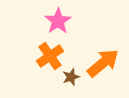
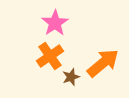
pink star: moved 3 px left, 2 px down
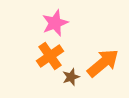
pink star: rotated 12 degrees clockwise
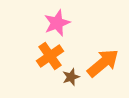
pink star: moved 2 px right
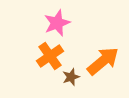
orange arrow: moved 2 px up
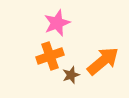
orange cross: rotated 16 degrees clockwise
brown star: moved 2 px up
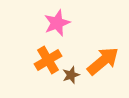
orange cross: moved 2 px left, 4 px down; rotated 12 degrees counterclockwise
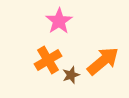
pink star: moved 2 px right, 2 px up; rotated 12 degrees counterclockwise
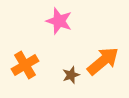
pink star: rotated 20 degrees counterclockwise
orange cross: moved 23 px left, 5 px down
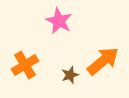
pink star: rotated 8 degrees clockwise
brown star: moved 1 px left
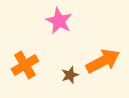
orange arrow: rotated 12 degrees clockwise
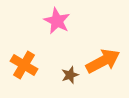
pink star: moved 2 px left
orange cross: moved 1 px left; rotated 28 degrees counterclockwise
